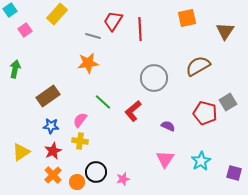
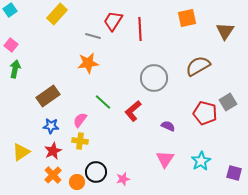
pink square: moved 14 px left, 15 px down; rotated 16 degrees counterclockwise
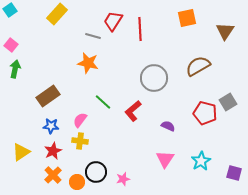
orange star: rotated 20 degrees clockwise
